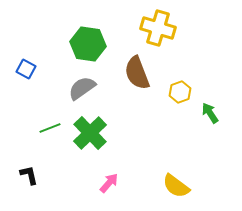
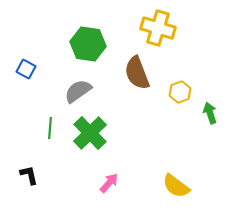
gray semicircle: moved 4 px left, 3 px down
green arrow: rotated 15 degrees clockwise
green line: rotated 65 degrees counterclockwise
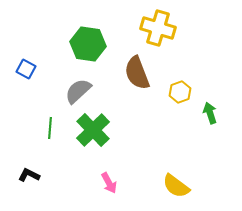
gray semicircle: rotated 8 degrees counterclockwise
green cross: moved 3 px right, 3 px up
black L-shape: rotated 50 degrees counterclockwise
pink arrow: rotated 110 degrees clockwise
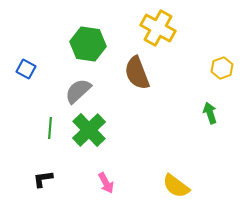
yellow cross: rotated 12 degrees clockwise
yellow hexagon: moved 42 px right, 24 px up
green cross: moved 4 px left
black L-shape: moved 14 px right, 4 px down; rotated 35 degrees counterclockwise
pink arrow: moved 3 px left
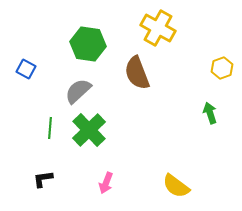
pink arrow: rotated 50 degrees clockwise
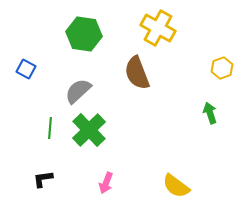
green hexagon: moved 4 px left, 10 px up
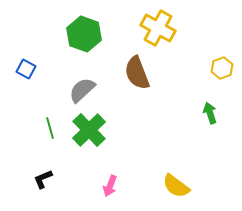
green hexagon: rotated 12 degrees clockwise
gray semicircle: moved 4 px right, 1 px up
green line: rotated 20 degrees counterclockwise
black L-shape: rotated 15 degrees counterclockwise
pink arrow: moved 4 px right, 3 px down
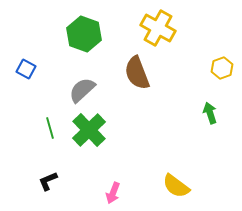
black L-shape: moved 5 px right, 2 px down
pink arrow: moved 3 px right, 7 px down
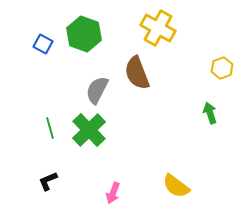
blue square: moved 17 px right, 25 px up
gray semicircle: moved 15 px right; rotated 20 degrees counterclockwise
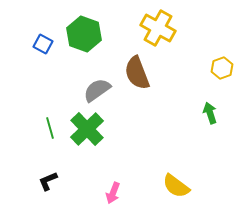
gray semicircle: rotated 28 degrees clockwise
green cross: moved 2 px left, 1 px up
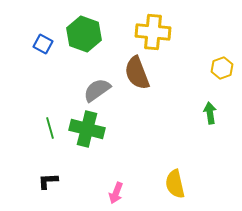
yellow cross: moved 5 px left, 4 px down; rotated 24 degrees counterclockwise
green arrow: rotated 10 degrees clockwise
green cross: rotated 32 degrees counterclockwise
black L-shape: rotated 20 degrees clockwise
yellow semicircle: moved 1 px left, 2 px up; rotated 40 degrees clockwise
pink arrow: moved 3 px right
